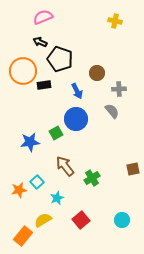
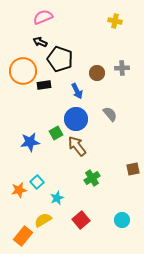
gray cross: moved 3 px right, 21 px up
gray semicircle: moved 2 px left, 3 px down
brown arrow: moved 12 px right, 20 px up
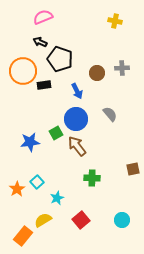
green cross: rotated 35 degrees clockwise
orange star: moved 2 px left, 1 px up; rotated 21 degrees counterclockwise
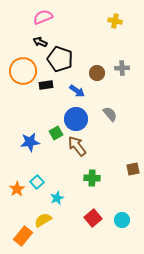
black rectangle: moved 2 px right
blue arrow: rotated 28 degrees counterclockwise
red square: moved 12 px right, 2 px up
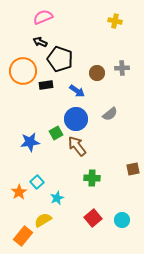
gray semicircle: rotated 91 degrees clockwise
orange star: moved 2 px right, 3 px down
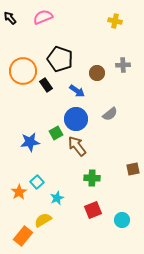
black arrow: moved 30 px left, 24 px up; rotated 24 degrees clockwise
gray cross: moved 1 px right, 3 px up
black rectangle: rotated 64 degrees clockwise
red square: moved 8 px up; rotated 18 degrees clockwise
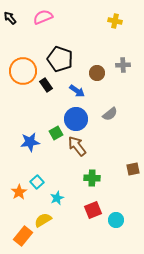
cyan circle: moved 6 px left
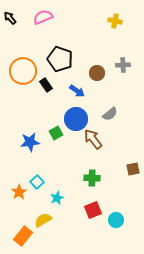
brown arrow: moved 16 px right, 7 px up
